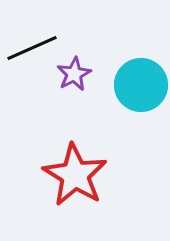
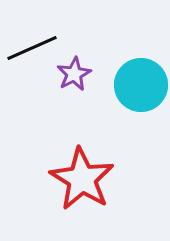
red star: moved 7 px right, 4 px down
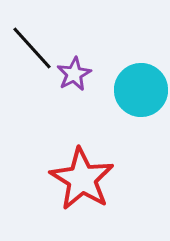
black line: rotated 72 degrees clockwise
cyan circle: moved 5 px down
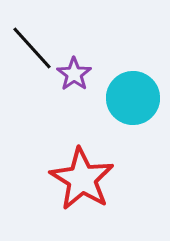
purple star: rotated 8 degrees counterclockwise
cyan circle: moved 8 px left, 8 px down
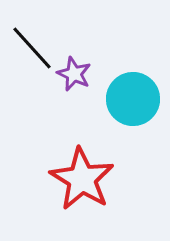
purple star: rotated 12 degrees counterclockwise
cyan circle: moved 1 px down
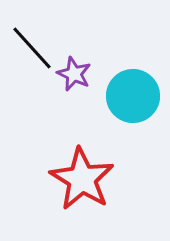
cyan circle: moved 3 px up
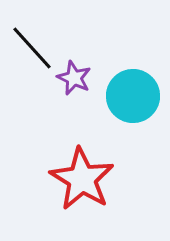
purple star: moved 4 px down
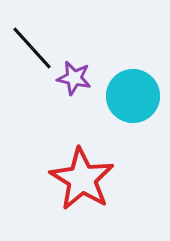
purple star: rotated 12 degrees counterclockwise
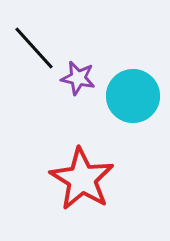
black line: moved 2 px right
purple star: moved 4 px right
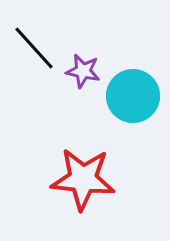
purple star: moved 5 px right, 7 px up
red star: moved 1 px right; rotated 26 degrees counterclockwise
